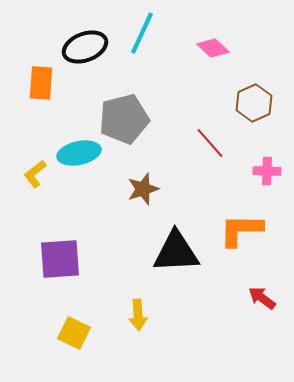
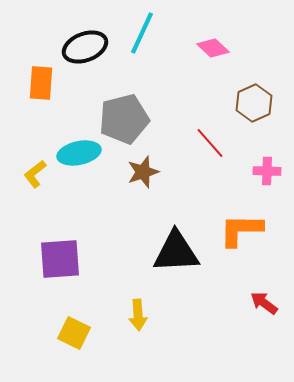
brown star: moved 17 px up
red arrow: moved 2 px right, 5 px down
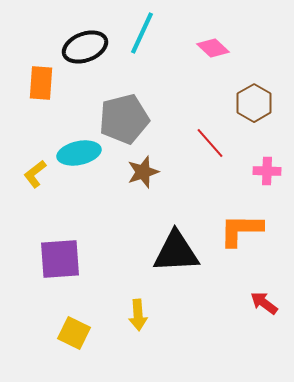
brown hexagon: rotated 6 degrees counterclockwise
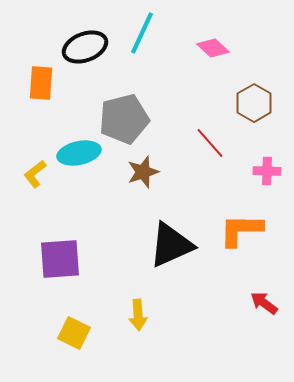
black triangle: moved 5 px left, 7 px up; rotated 21 degrees counterclockwise
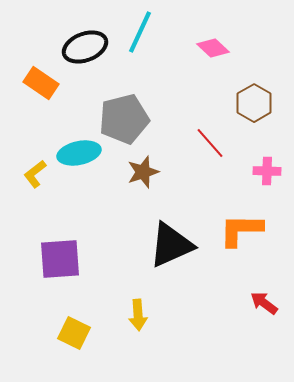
cyan line: moved 2 px left, 1 px up
orange rectangle: rotated 60 degrees counterclockwise
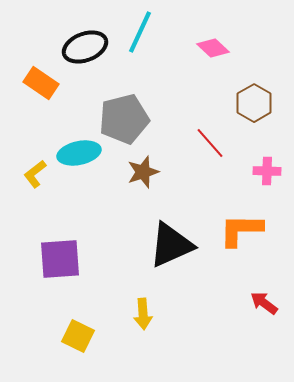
yellow arrow: moved 5 px right, 1 px up
yellow square: moved 4 px right, 3 px down
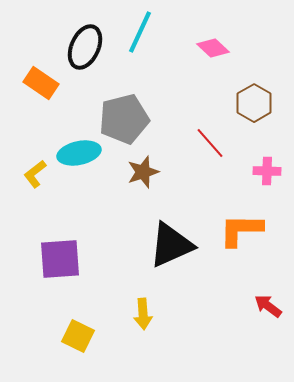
black ellipse: rotated 45 degrees counterclockwise
red arrow: moved 4 px right, 3 px down
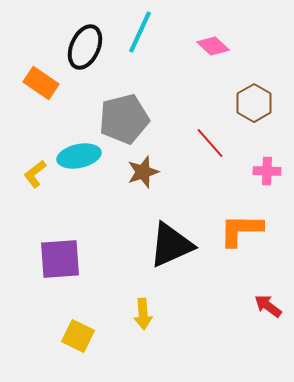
pink diamond: moved 2 px up
cyan ellipse: moved 3 px down
